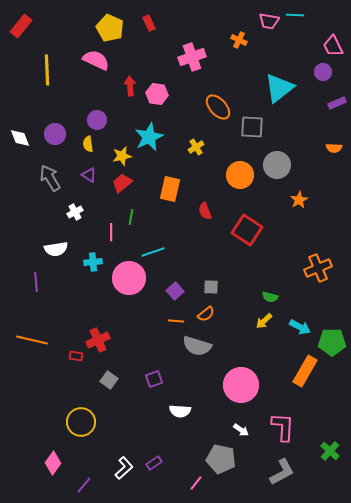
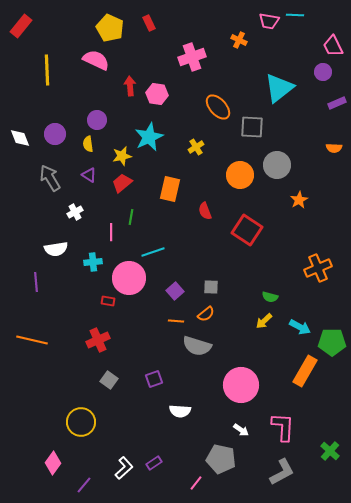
red rectangle at (76, 356): moved 32 px right, 55 px up
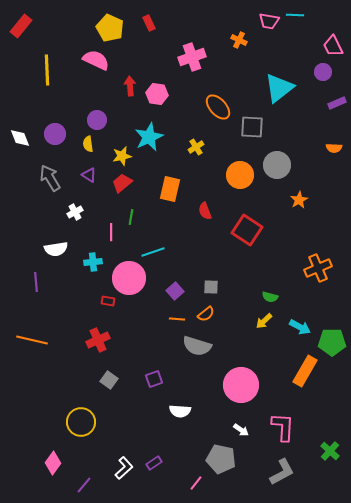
orange line at (176, 321): moved 1 px right, 2 px up
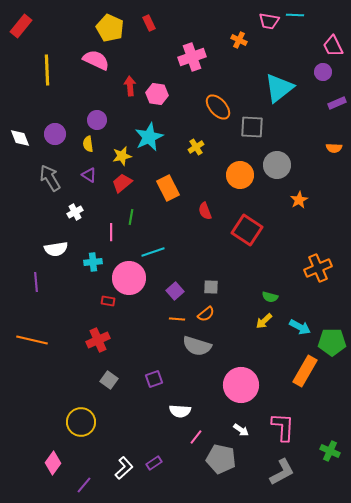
orange rectangle at (170, 189): moved 2 px left, 1 px up; rotated 40 degrees counterclockwise
green cross at (330, 451): rotated 18 degrees counterclockwise
pink line at (196, 483): moved 46 px up
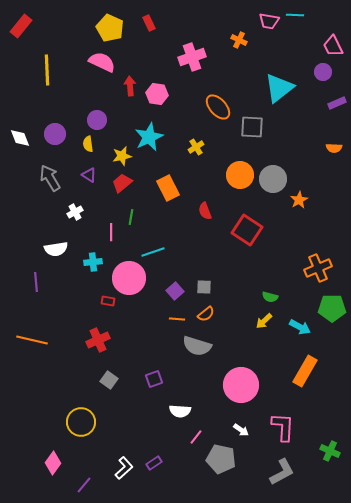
pink semicircle at (96, 60): moved 6 px right, 2 px down
gray circle at (277, 165): moved 4 px left, 14 px down
gray square at (211, 287): moved 7 px left
green pentagon at (332, 342): moved 34 px up
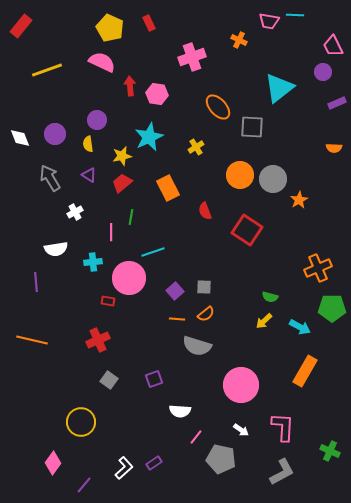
yellow line at (47, 70): rotated 72 degrees clockwise
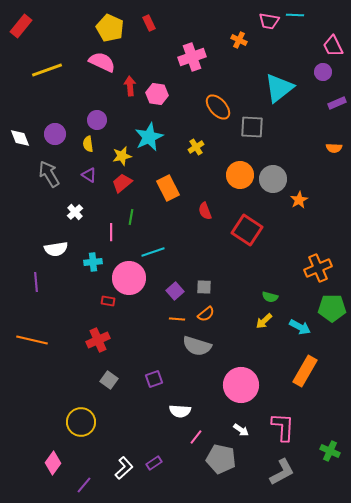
gray arrow at (50, 178): moved 1 px left, 4 px up
white cross at (75, 212): rotated 14 degrees counterclockwise
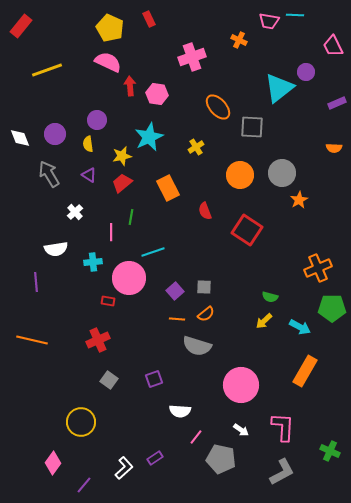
red rectangle at (149, 23): moved 4 px up
pink semicircle at (102, 62): moved 6 px right
purple circle at (323, 72): moved 17 px left
gray circle at (273, 179): moved 9 px right, 6 px up
purple rectangle at (154, 463): moved 1 px right, 5 px up
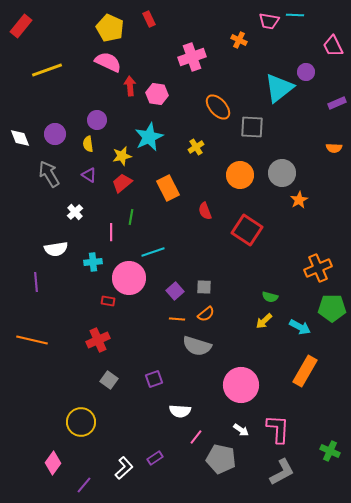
pink L-shape at (283, 427): moved 5 px left, 2 px down
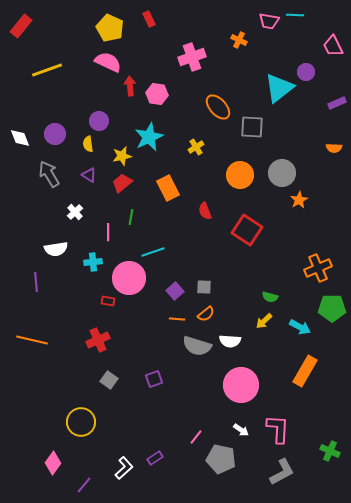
purple circle at (97, 120): moved 2 px right, 1 px down
pink line at (111, 232): moved 3 px left
white semicircle at (180, 411): moved 50 px right, 70 px up
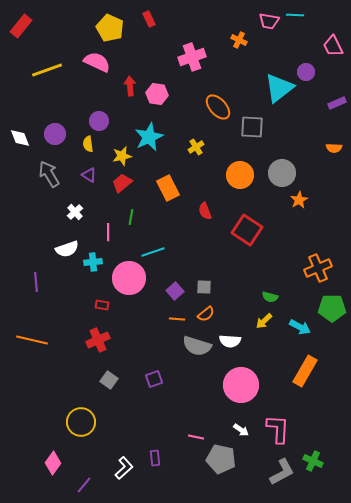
pink semicircle at (108, 62): moved 11 px left
white semicircle at (56, 249): moved 11 px right; rotated 10 degrees counterclockwise
red rectangle at (108, 301): moved 6 px left, 4 px down
pink line at (196, 437): rotated 63 degrees clockwise
green cross at (330, 451): moved 17 px left, 10 px down
purple rectangle at (155, 458): rotated 63 degrees counterclockwise
